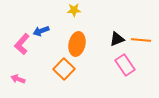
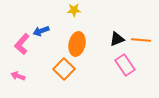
pink arrow: moved 3 px up
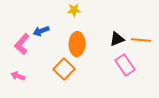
orange ellipse: rotated 10 degrees counterclockwise
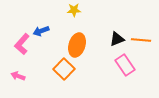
orange ellipse: moved 1 px down; rotated 15 degrees clockwise
